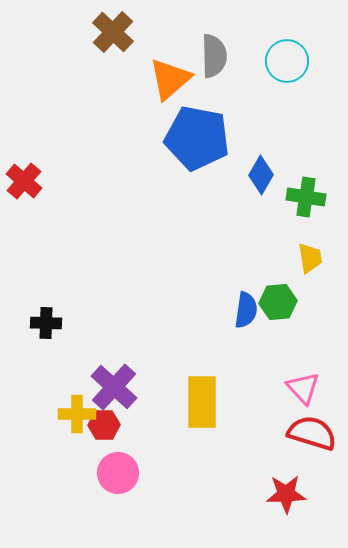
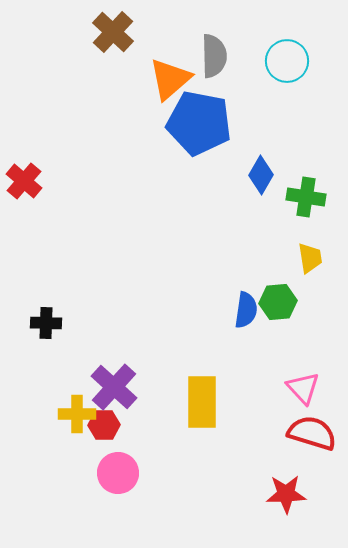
blue pentagon: moved 2 px right, 15 px up
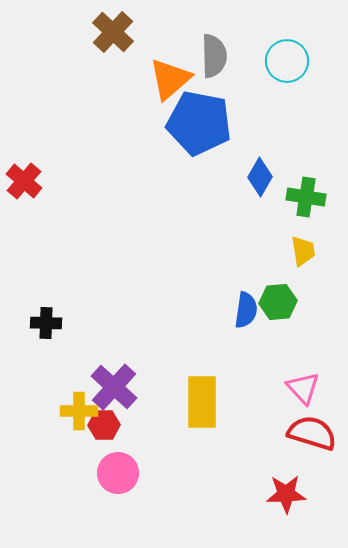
blue diamond: moved 1 px left, 2 px down
yellow trapezoid: moved 7 px left, 7 px up
yellow cross: moved 2 px right, 3 px up
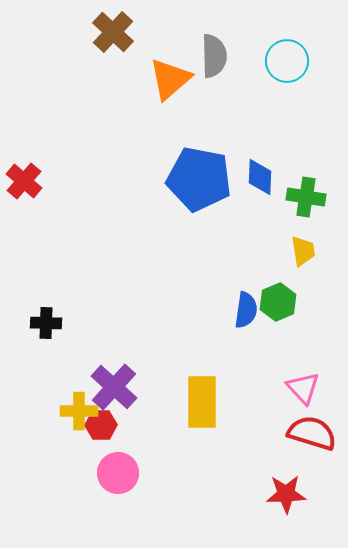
blue pentagon: moved 56 px down
blue diamond: rotated 27 degrees counterclockwise
green hexagon: rotated 18 degrees counterclockwise
red hexagon: moved 3 px left
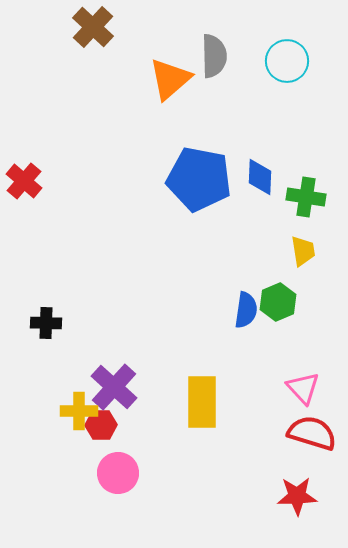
brown cross: moved 20 px left, 5 px up
red star: moved 11 px right, 2 px down
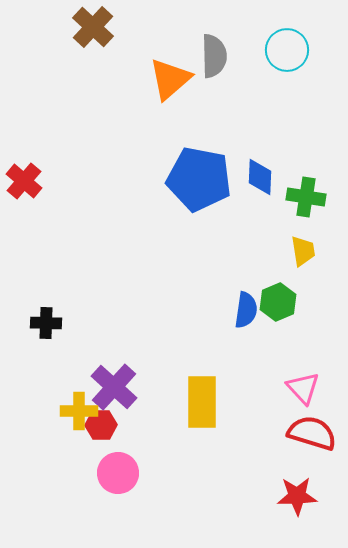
cyan circle: moved 11 px up
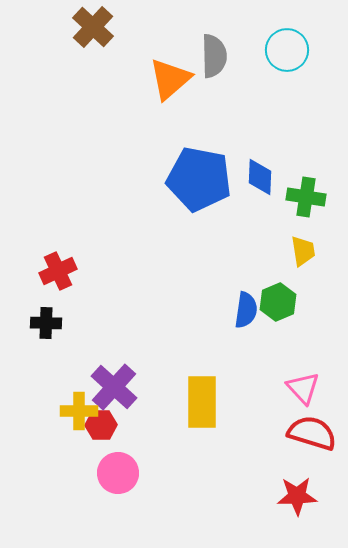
red cross: moved 34 px right, 90 px down; rotated 24 degrees clockwise
